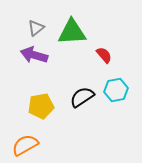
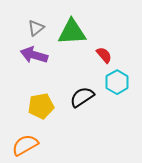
cyan hexagon: moved 1 px right, 8 px up; rotated 20 degrees counterclockwise
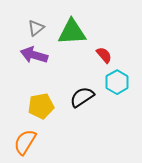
orange semicircle: moved 3 px up; rotated 28 degrees counterclockwise
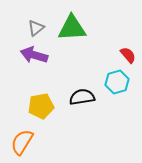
green triangle: moved 4 px up
red semicircle: moved 24 px right
cyan hexagon: rotated 15 degrees clockwise
black semicircle: rotated 25 degrees clockwise
orange semicircle: moved 3 px left
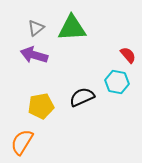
cyan hexagon: rotated 25 degrees clockwise
black semicircle: rotated 15 degrees counterclockwise
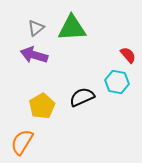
yellow pentagon: moved 1 px right; rotated 20 degrees counterclockwise
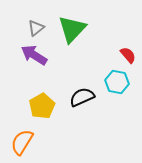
green triangle: moved 1 px down; rotated 44 degrees counterclockwise
purple arrow: rotated 16 degrees clockwise
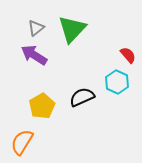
cyan hexagon: rotated 15 degrees clockwise
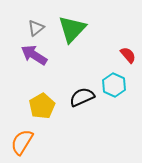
cyan hexagon: moved 3 px left, 3 px down
